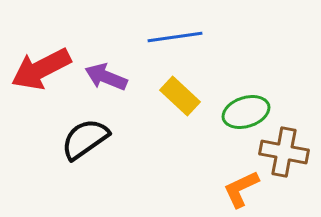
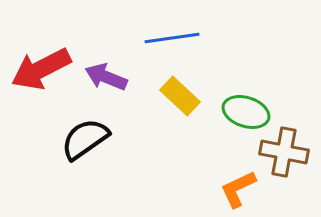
blue line: moved 3 px left, 1 px down
green ellipse: rotated 36 degrees clockwise
orange L-shape: moved 3 px left
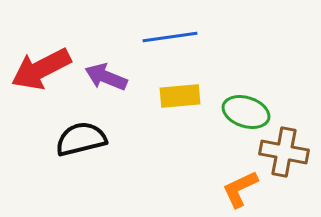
blue line: moved 2 px left, 1 px up
yellow rectangle: rotated 48 degrees counterclockwise
black semicircle: moved 4 px left; rotated 21 degrees clockwise
orange L-shape: moved 2 px right
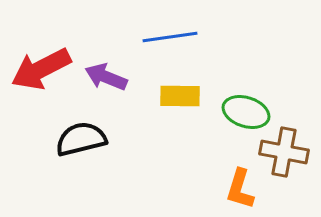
yellow rectangle: rotated 6 degrees clockwise
orange L-shape: rotated 48 degrees counterclockwise
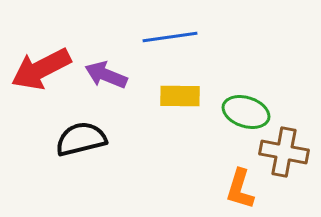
purple arrow: moved 2 px up
